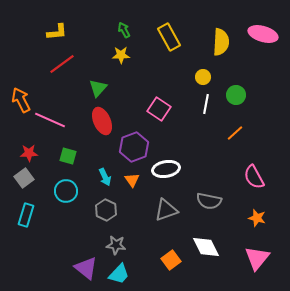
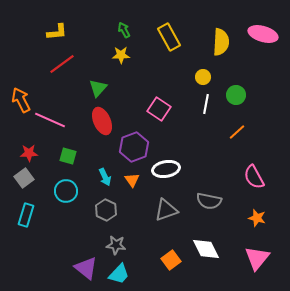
orange line: moved 2 px right, 1 px up
white diamond: moved 2 px down
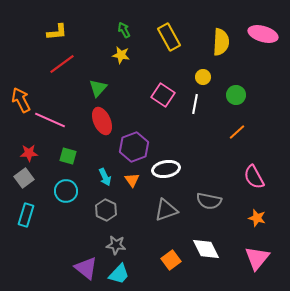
yellow star: rotated 12 degrees clockwise
white line: moved 11 px left
pink square: moved 4 px right, 14 px up
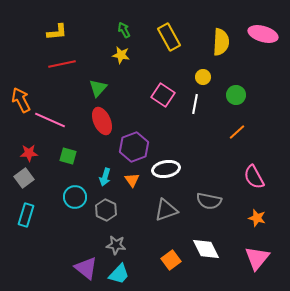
red line: rotated 24 degrees clockwise
cyan arrow: rotated 42 degrees clockwise
cyan circle: moved 9 px right, 6 px down
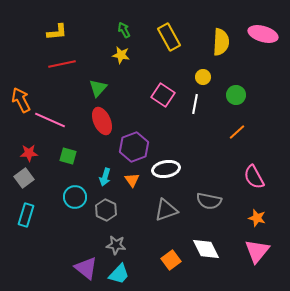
pink triangle: moved 7 px up
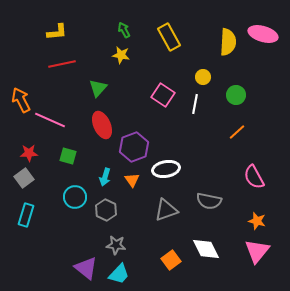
yellow semicircle: moved 7 px right
red ellipse: moved 4 px down
orange star: moved 3 px down
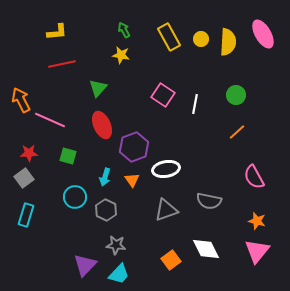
pink ellipse: rotated 44 degrees clockwise
yellow circle: moved 2 px left, 38 px up
purple triangle: moved 1 px left, 3 px up; rotated 35 degrees clockwise
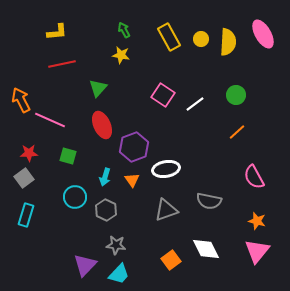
white line: rotated 42 degrees clockwise
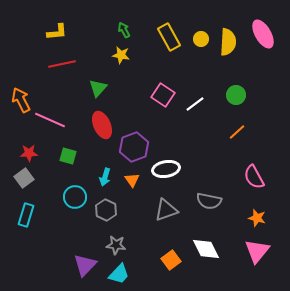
orange star: moved 3 px up
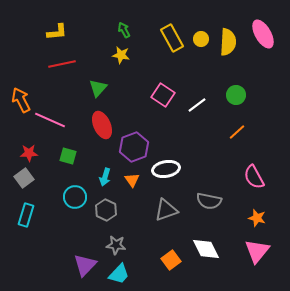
yellow rectangle: moved 3 px right, 1 px down
white line: moved 2 px right, 1 px down
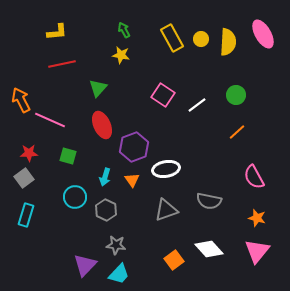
white diamond: moved 3 px right; rotated 16 degrees counterclockwise
orange square: moved 3 px right
